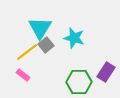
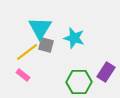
gray square: rotated 35 degrees counterclockwise
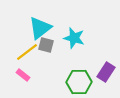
cyan triangle: rotated 20 degrees clockwise
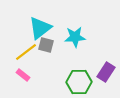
cyan star: moved 1 px right, 1 px up; rotated 20 degrees counterclockwise
yellow line: moved 1 px left
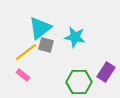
cyan star: rotated 15 degrees clockwise
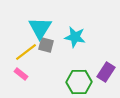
cyan triangle: rotated 20 degrees counterclockwise
pink rectangle: moved 2 px left, 1 px up
